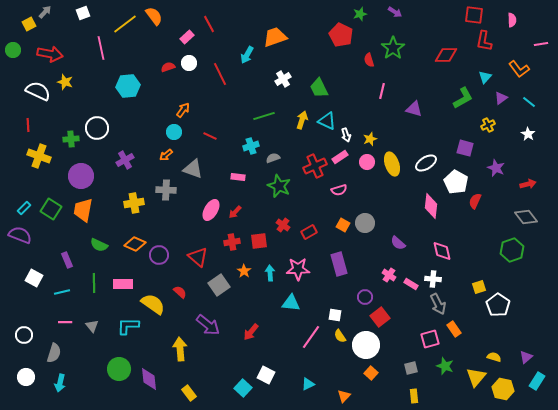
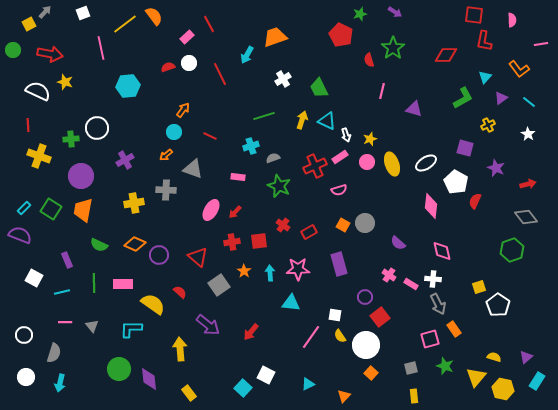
cyan L-shape at (128, 326): moved 3 px right, 3 px down
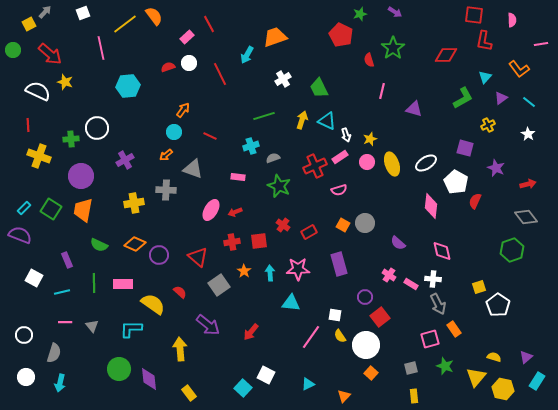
red arrow at (50, 54): rotated 30 degrees clockwise
red arrow at (235, 212): rotated 24 degrees clockwise
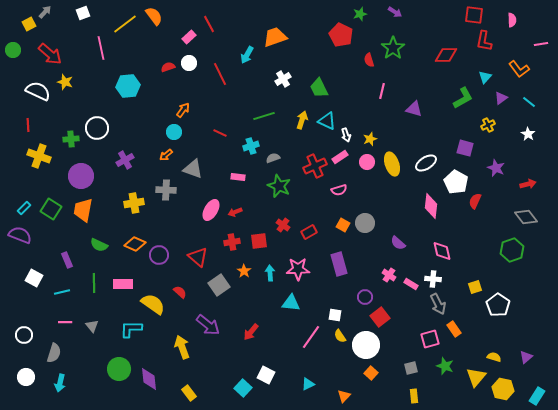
pink rectangle at (187, 37): moved 2 px right
red line at (210, 136): moved 10 px right, 3 px up
yellow square at (479, 287): moved 4 px left
yellow arrow at (180, 349): moved 2 px right, 2 px up; rotated 15 degrees counterclockwise
cyan rectangle at (537, 381): moved 15 px down
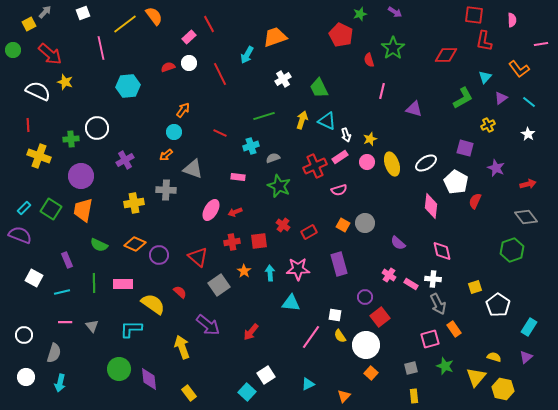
white square at (266, 375): rotated 30 degrees clockwise
cyan square at (243, 388): moved 4 px right, 4 px down
cyan rectangle at (537, 396): moved 8 px left, 69 px up
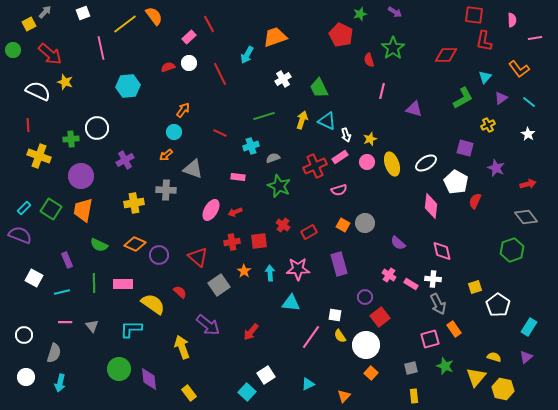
pink line at (541, 44): moved 6 px left, 6 px up
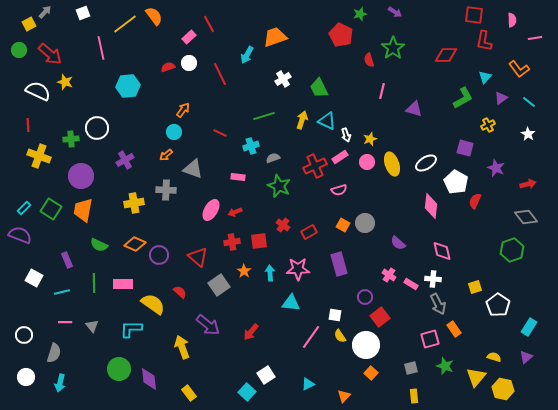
green circle at (13, 50): moved 6 px right
